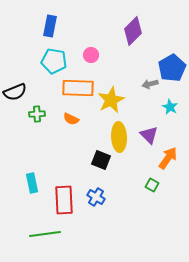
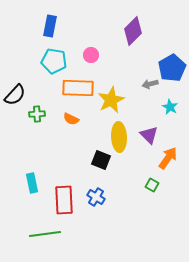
black semicircle: moved 3 px down; rotated 25 degrees counterclockwise
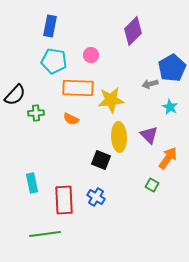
yellow star: rotated 20 degrees clockwise
green cross: moved 1 px left, 1 px up
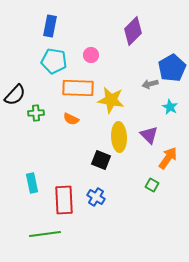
yellow star: rotated 16 degrees clockwise
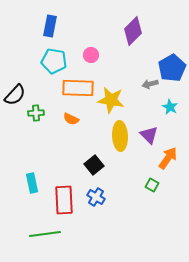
yellow ellipse: moved 1 px right, 1 px up
black square: moved 7 px left, 5 px down; rotated 30 degrees clockwise
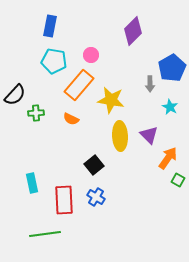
gray arrow: rotated 77 degrees counterclockwise
orange rectangle: moved 1 px right, 3 px up; rotated 52 degrees counterclockwise
green square: moved 26 px right, 5 px up
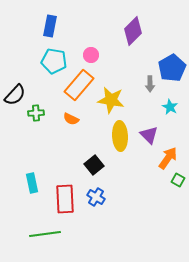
red rectangle: moved 1 px right, 1 px up
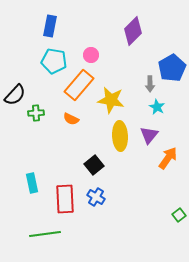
cyan star: moved 13 px left
purple triangle: rotated 24 degrees clockwise
green square: moved 1 px right, 35 px down; rotated 24 degrees clockwise
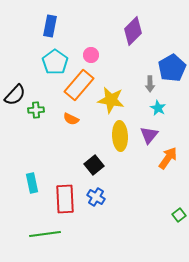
cyan pentagon: moved 1 px right, 1 px down; rotated 25 degrees clockwise
cyan star: moved 1 px right, 1 px down
green cross: moved 3 px up
